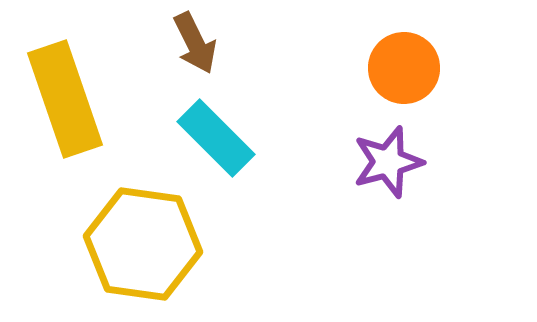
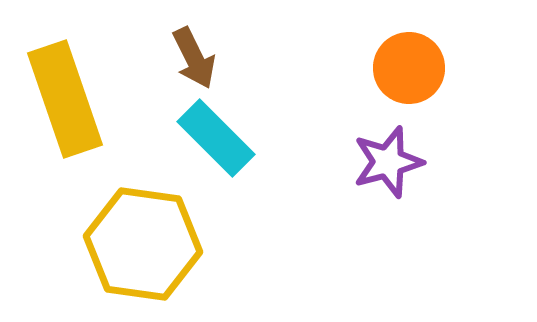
brown arrow: moved 1 px left, 15 px down
orange circle: moved 5 px right
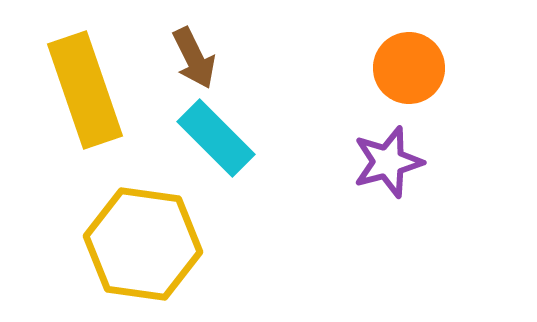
yellow rectangle: moved 20 px right, 9 px up
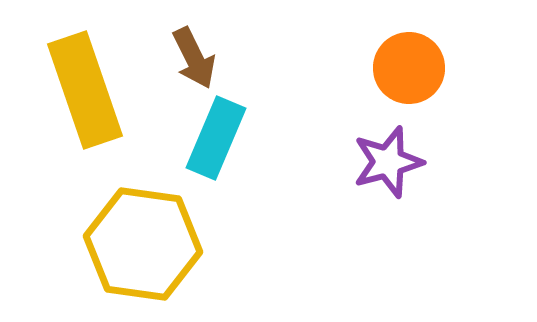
cyan rectangle: rotated 68 degrees clockwise
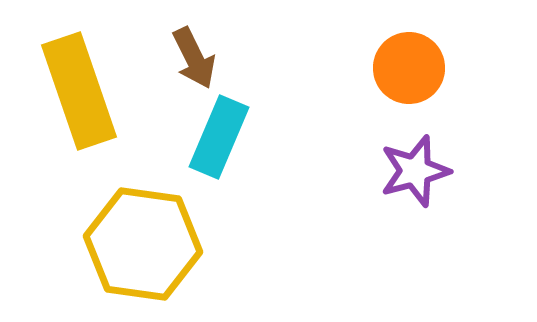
yellow rectangle: moved 6 px left, 1 px down
cyan rectangle: moved 3 px right, 1 px up
purple star: moved 27 px right, 9 px down
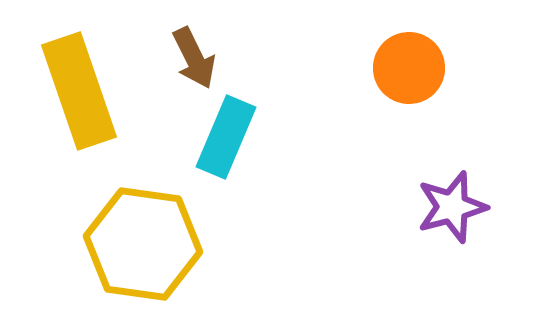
cyan rectangle: moved 7 px right
purple star: moved 37 px right, 36 px down
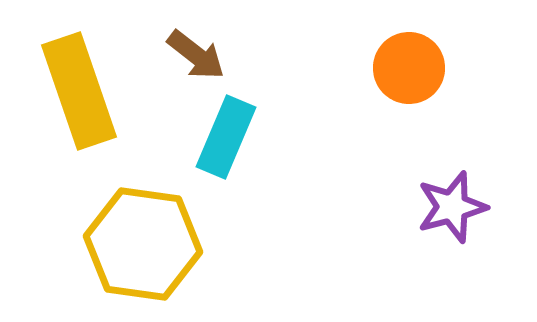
brown arrow: moved 2 px right, 3 px up; rotated 26 degrees counterclockwise
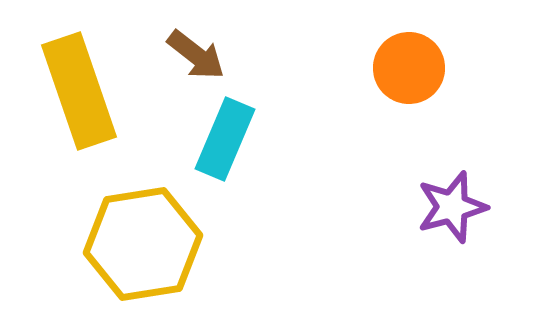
cyan rectangle: moved 1 px left, 2 px down
yellow hexagon: rotated 17 degrees counterclockwise
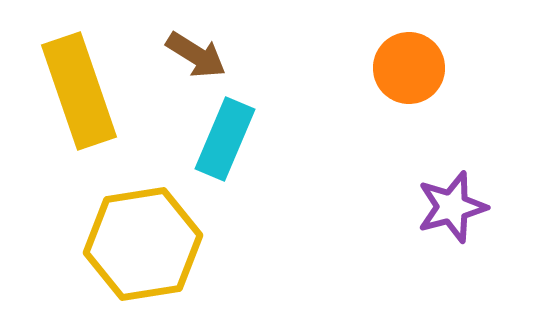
brown arrow: rotated 6 degrees counterclockwise
